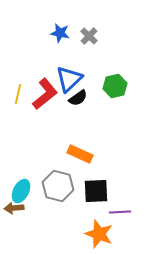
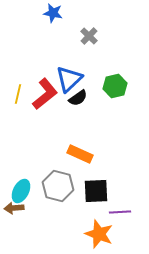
blue star: moved 7 px left, 20 px up
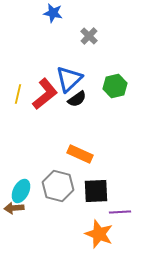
black semicircle: moved 1 px left, 1 px down
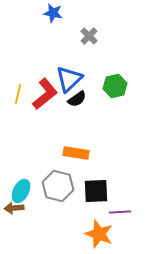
orange rectangle: moved 4 px left, 1 px up; rotated 15 degrees counterclockwise
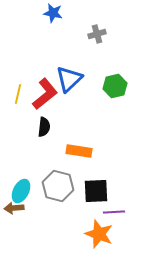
gray cross: moved 8 px right, 2 px up; rotated 30 degrees clockwise
black semicircle: moved 33 px left, 28 px down; rotated 48 degrees counterclockwise
orange rectangle: moved 3 px right, 2 px up
purple line: moved 6 px left
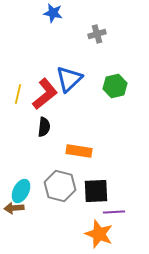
gray hexagon: moved 2 px right
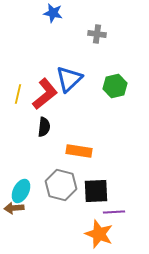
gray cross: rotated 24 degrees clockwise
gray hexagon: moved 1 px right, 1 px up
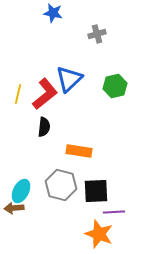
gray cross: rotated 24 degrees counterclockwise
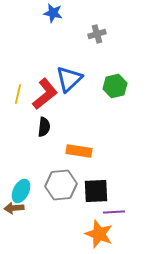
gray hexagon: rotated 20 degrees counterclockwise
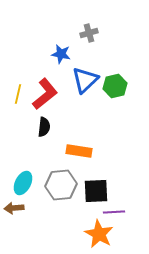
blue star: moved 8 px right, 41 px down
gray cross: moved 8 px left, 1 px up
blue triangle: moved 16 px right, 1 px down
cyan ellipse: moved 2 px right, 8 px up
orange star: rotated 8 degrees clockwise
